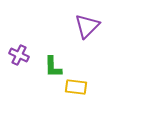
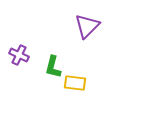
green L-shape: rotated 15 degrees clockwise
yellow rectangle: moved 1 px left, 4 px up
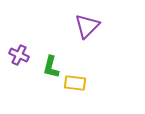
green L-shape: moved 2 px left
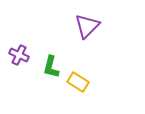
yellow rectangle: moved 3 px right, 1 px up; rotated 25 degrees clockwise
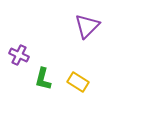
green L-shape: moved 8 px left, 12 px down
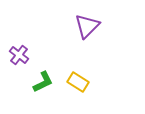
purple cross: rotated 12 degrees clockwise
green L-shape: moved 3 px down; rotated 130 degrees counterclockwise
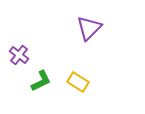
purple triangle: moved 2 px right, 2 px down
green L-shape: moved 2 px left, 1 px up
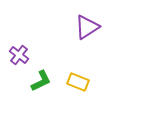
purple triangle: moved 2 px left, 1 px up; rotated 12 degrees clockwise
yellow rectangle: rotated 10 degrees counterclockwise
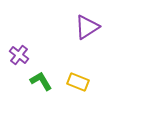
green L-shape: rotated 95 degrees counterclockwise
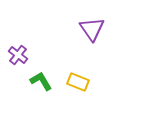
purple triangle: moved 5 px right, 2 px down; rotated 32 degrees counterclockwise
purple cross: moved 1 px left
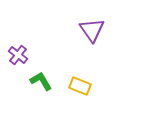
purple triangle: moved 1 px down
yellow rectangle: moved 2 px right, 4 px down
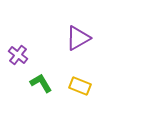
purple triangle: moved 14 px left, 8 px down; rotated 36 degrees clockwise
green L-shape: moved 2 px down
